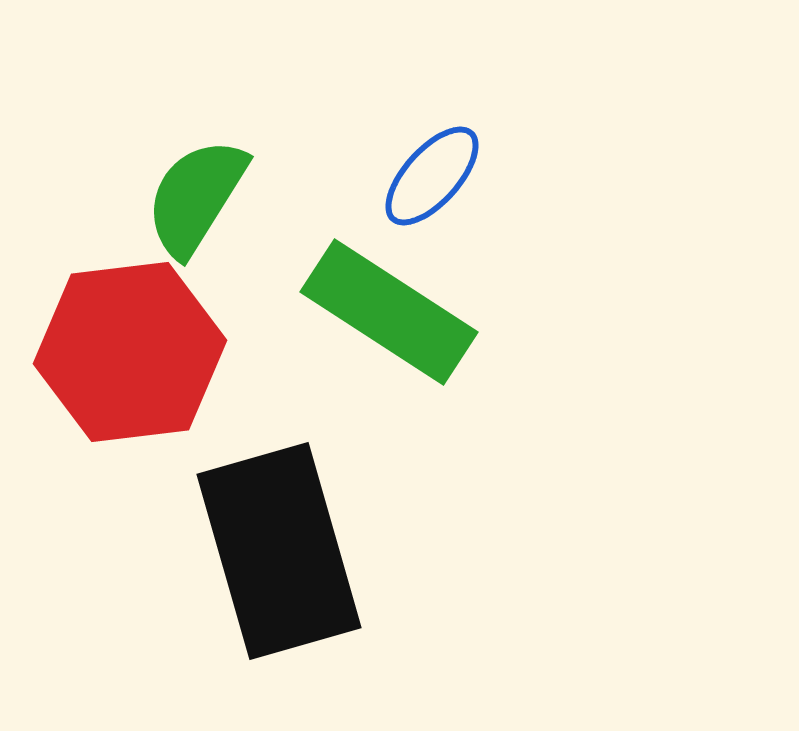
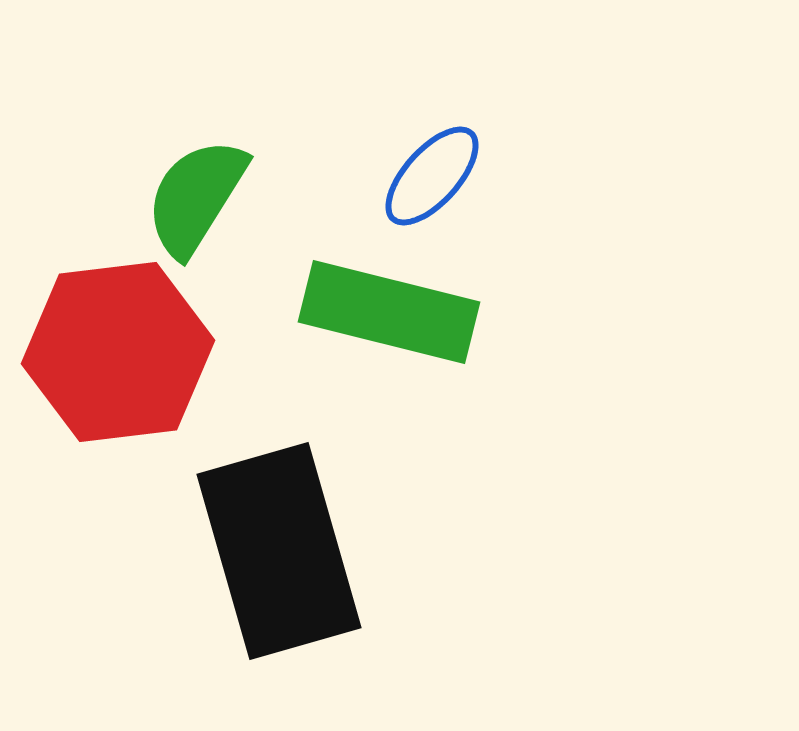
green rectangle: rotated 19 degrees counterclockwise
red hexagon: moved 12 px left
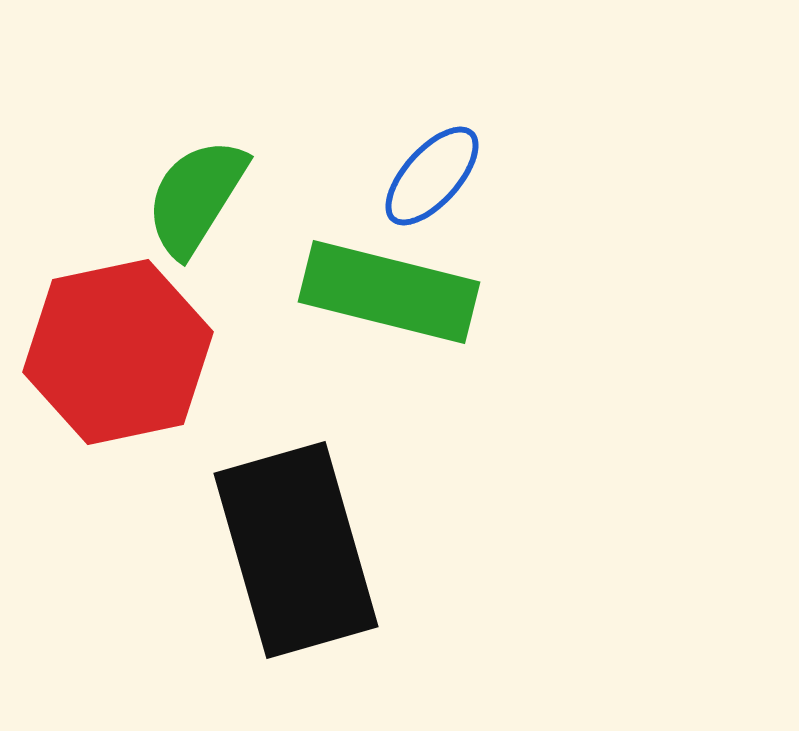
green rectangle: moved 20 px up
red hexagon: rotated 5 degrees counterclockwise
black rectangle: moved 17 px right, 1 px up
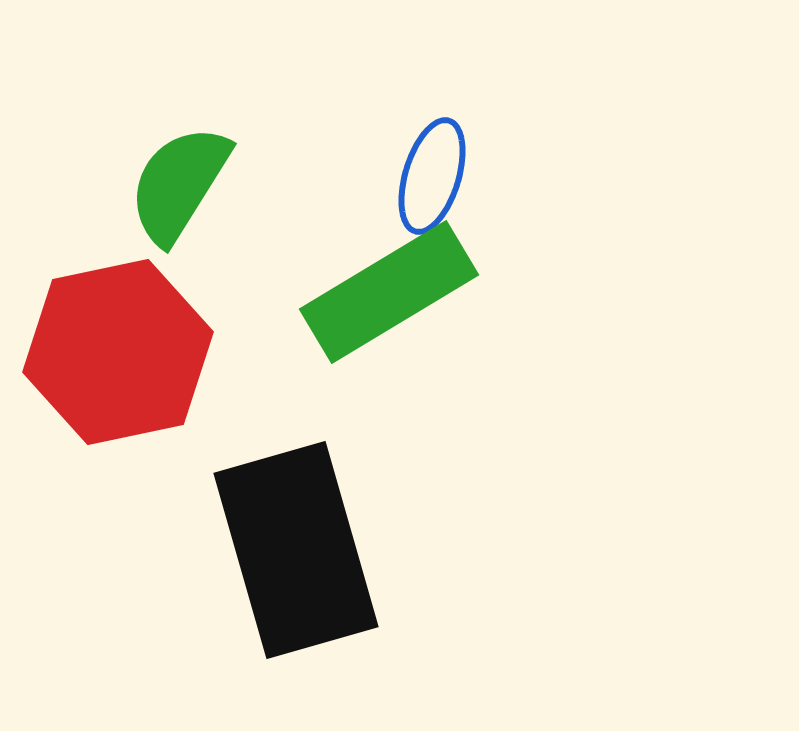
blue ellipse: rotated 25 degrees counterclockwise
green semicircle: moved 17 px left, 13 px up
green rectangle: rotated 45 degrees counterclockwise
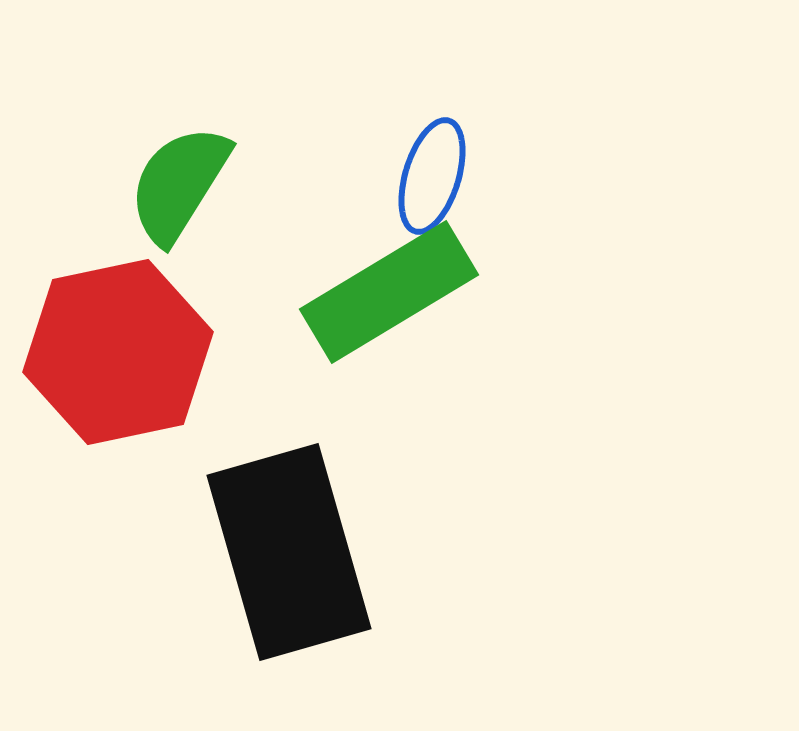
black rectangle: moved 7 px left, 2 px down
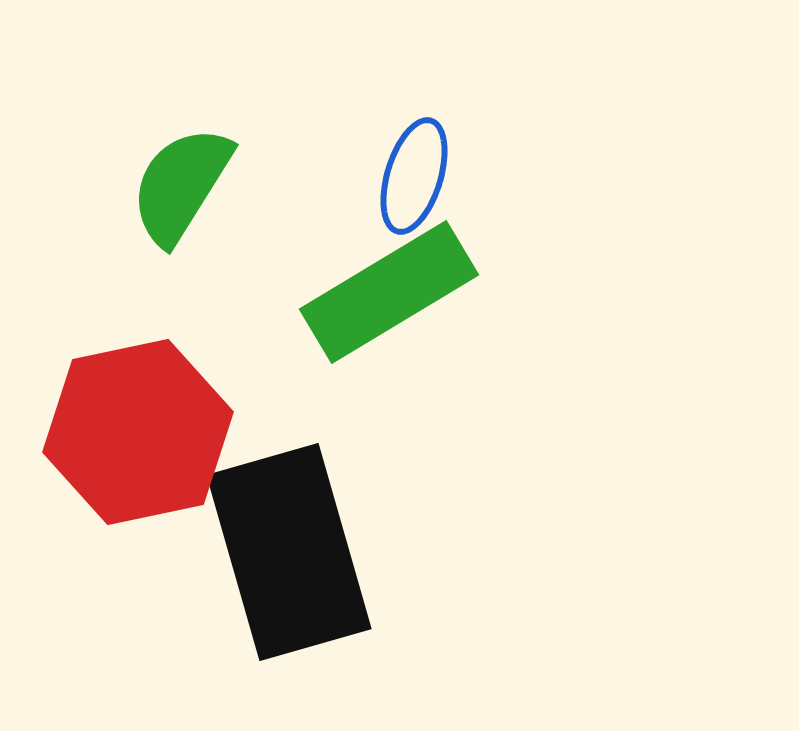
blue ellipse: moved 18 px left
green semicircle: moved 2 px right, 1 px down
red hexagon: moved 20 px right, 80 px down
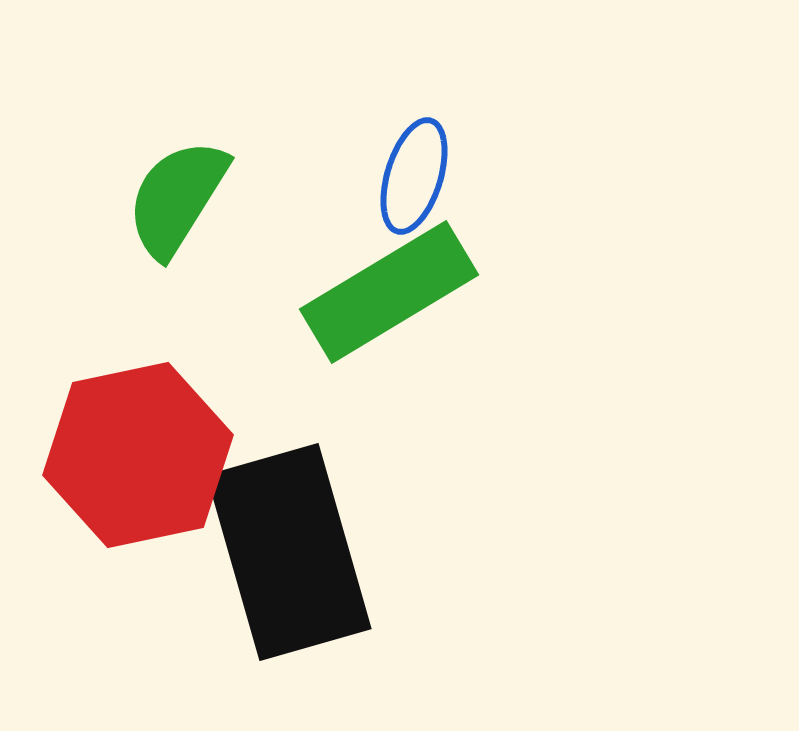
green semicircle: moved 4 px left, 13 px down
red hexagon: moved 23 px down
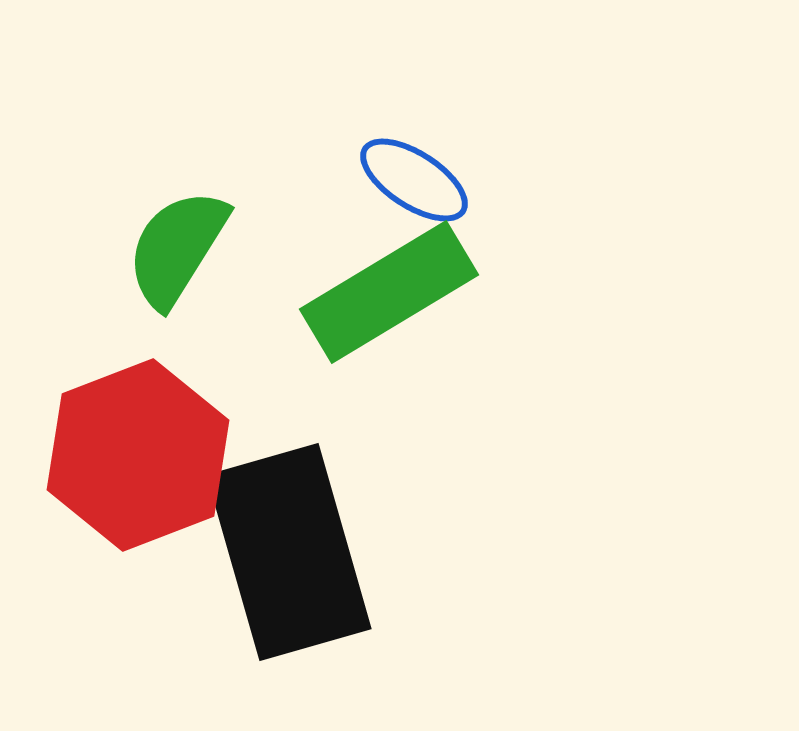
blue ellipse: moved 4 px down; rotated 74 degrees counterclockwise
green semicircle: moved 50 px down
red hexagon: rotated 9 degrees counterclockwise
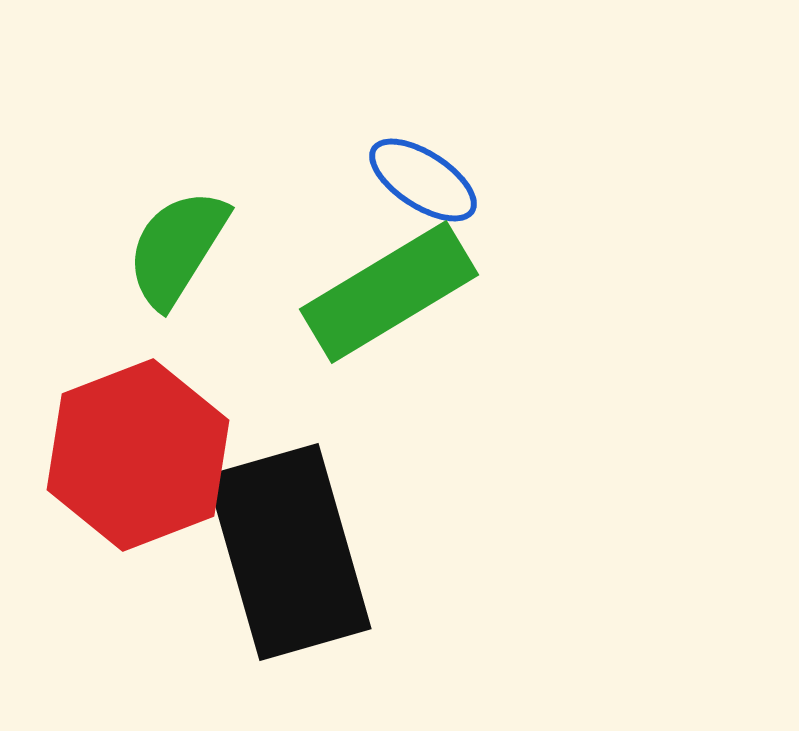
blue ellipse: moved 9 px right
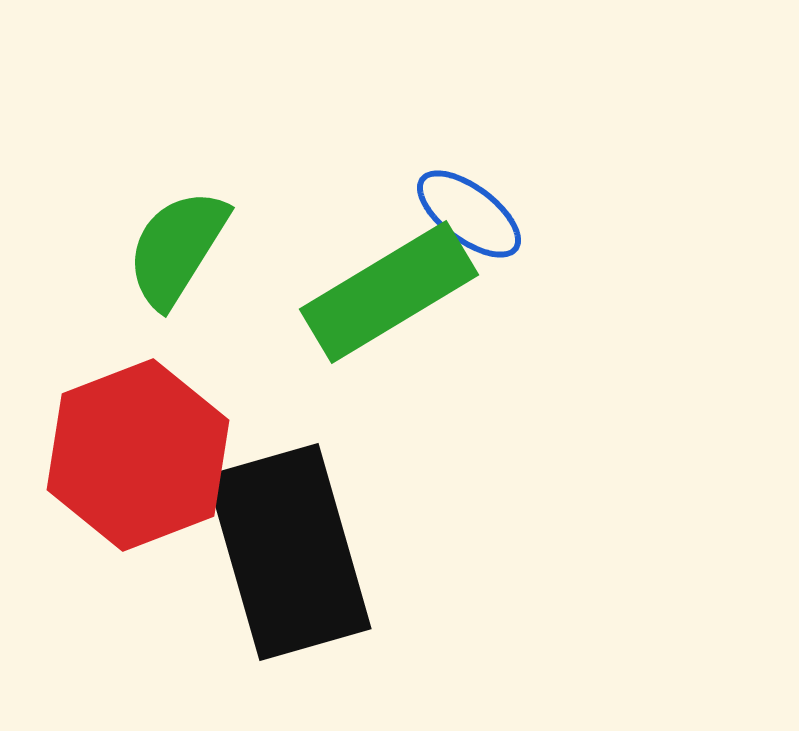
blue ellipse: moved 46 px right, 34 px down; rotated 4 degrees clockwise
